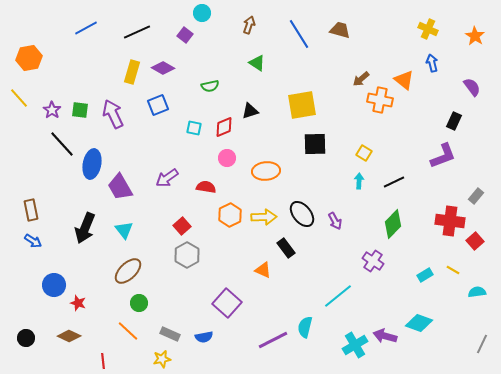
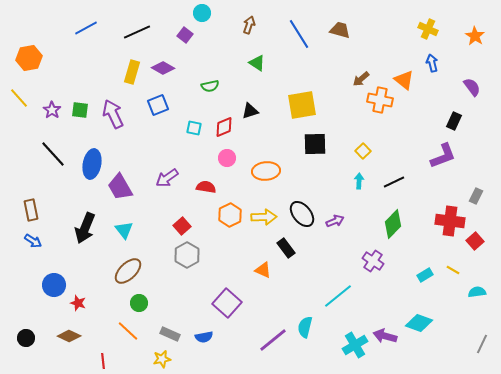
black line at (62, 144): moved 9 px left, 10 px down
yellow square at (364, 153): moved 1 px left, 2 px up; rotated 14 degrees clockwise
gray rectangle at (476, 196): rotated 14 degrees counterclockwise
purple arrow at (335, 221): rotated 84 degrees counterclockwise
purple line at (273, 340): rotated 12 degrees counterclockwise
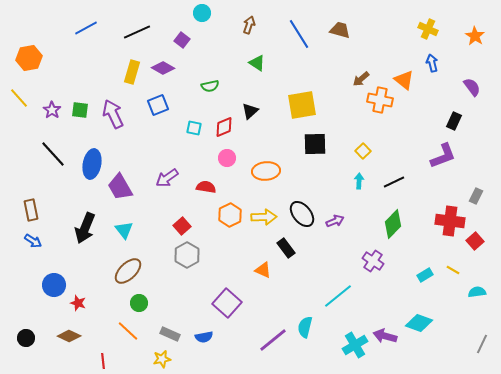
purple square at (185, 35): moved 3 px left, 5 px down
black triangle at (250, 111): rotated 24 degrees counterclockwise
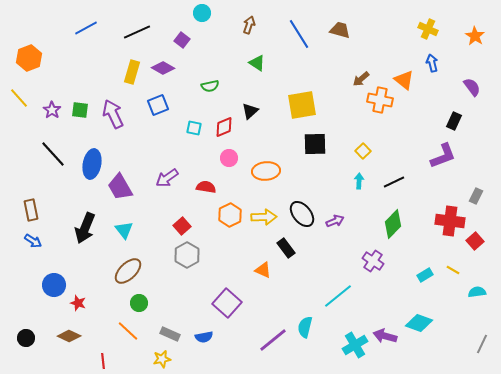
orange hexagon at (29, 58): rotated 10 degrees counterclockwise
pink circle at (227, 158): moved 2 px right
